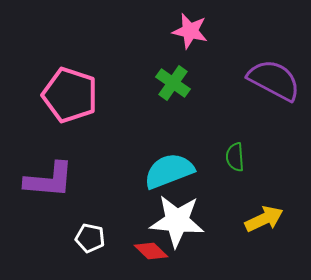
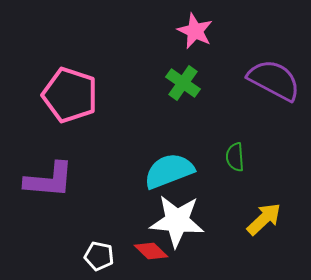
pink star: moved 5 px right; rotated 12 degrees clockwise
green cross: moved 10 px right
yellow arrow: rotated 18 degrees counterclockwise
white pentagon: moved 9 px right, 18 px down
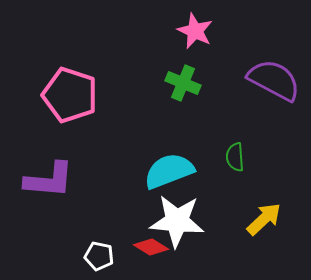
green cross: rotated 12 degrees counterclockwise
red diamond: moved 4 px up; rotated 12 degrees counterclockwise
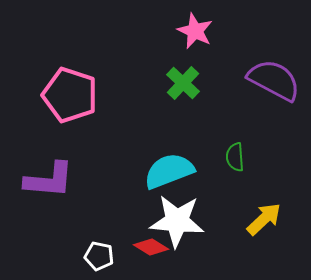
green cross: rotated 20 degrees clockwise
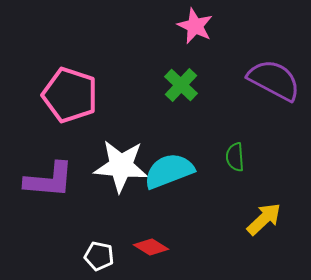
pink star: moved 5 px up
green cross: moved 2 px left, 2 px down
white star: moved 56 px left, 55 px up
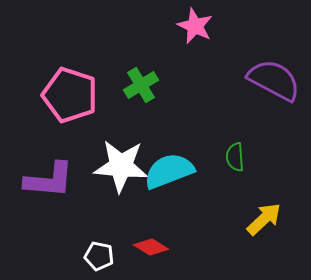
green cross: moved 40 px left; rotated 16 degrees clockwise
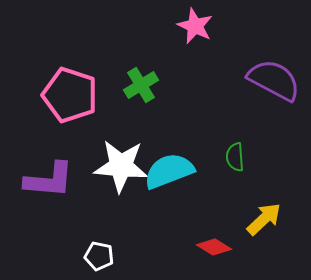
red diamond: moved 63 px right
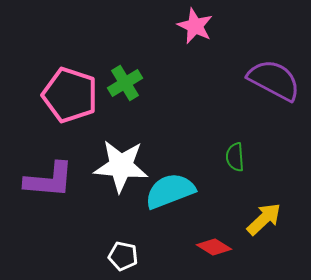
green cross: moved 16 px left, 2 px up
cyan semicircle: moved 1 px right, 20 px down
white pentagon: moved 24 px right
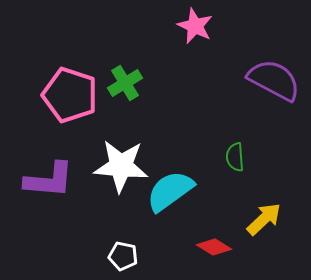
cyan semicircle: rotated 15 degrees counterclockwise
